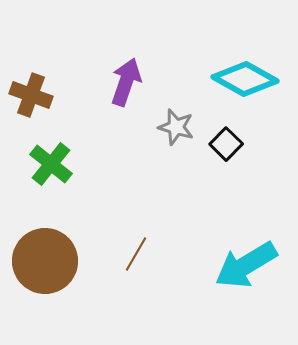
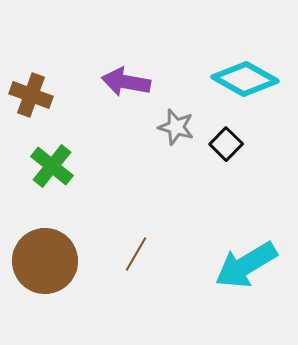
purple arrow: rotated 99 degrees counterclockwise
green cross: moved 1 px right, 2 px down
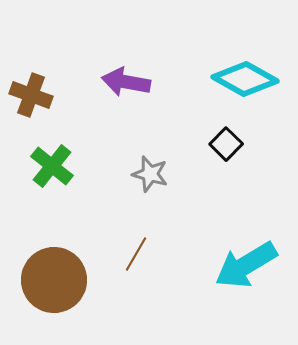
gray star: moved 26 px left, 47 px down
brown circle: moved 9 px right, 19 px down
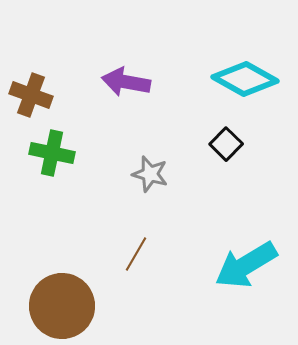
green cross: moved 13 px up; rotated 27 degrees counterclockwise
brown circle: moved 8 px right, 26 px down
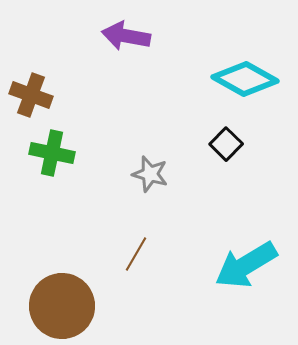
purple arrow: moved 46 px up
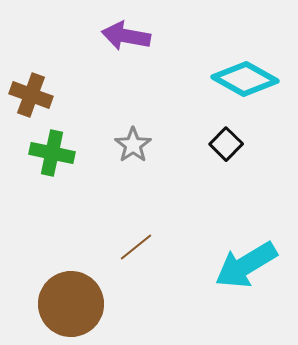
gray star: moved 17 px left, 29 px up; rotated 21 degrees clockwise
brown line: moved 7 px up; rotated 21 degrees clockwise
brown circle: moved 9 px right, 2 px up
